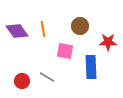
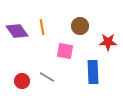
orange line: moved 1 px left, 2 px up
blue rectangle: moved 2 px right, 5 px down
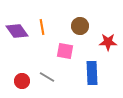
blue rectangle: moved 1 px left, 1 px down
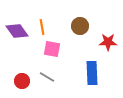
pink square: moved 13 px left, 2 px up
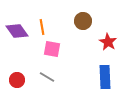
brown circle: moved 3 px right, 5 px up
red star: rotated 30 degrees clockwise
blue rectangle: moved 13 px right, 4 px down
red circle: moved 5 px left, 1 px up
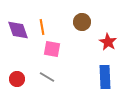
brown circle: moved 1 px left, 1 px down
purple diamond: moved 1 px right, 1 px up; rotated 15 degrees clockwise
red circle: moved 1 px up
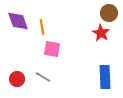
brown circle: moved 27 px right, 9 px up
purple diamond: moved 9 px up
red star: moved 7 px left, 9 px up
gray line: moved 4 px left
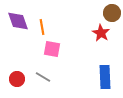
brown circle: moved 3 px right
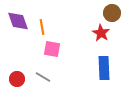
blue rectangle: moved 1 px left, 9 px up
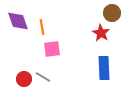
pink square: rotated 18 degrees counterclockwise
red circle: moved 7 px right
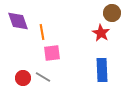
orange line: moved 5 px down
pink square: moved 4 px down
blue rectangle: moved 2 px left, 2 px down
red circle: moved 1 px left, 1 px up
